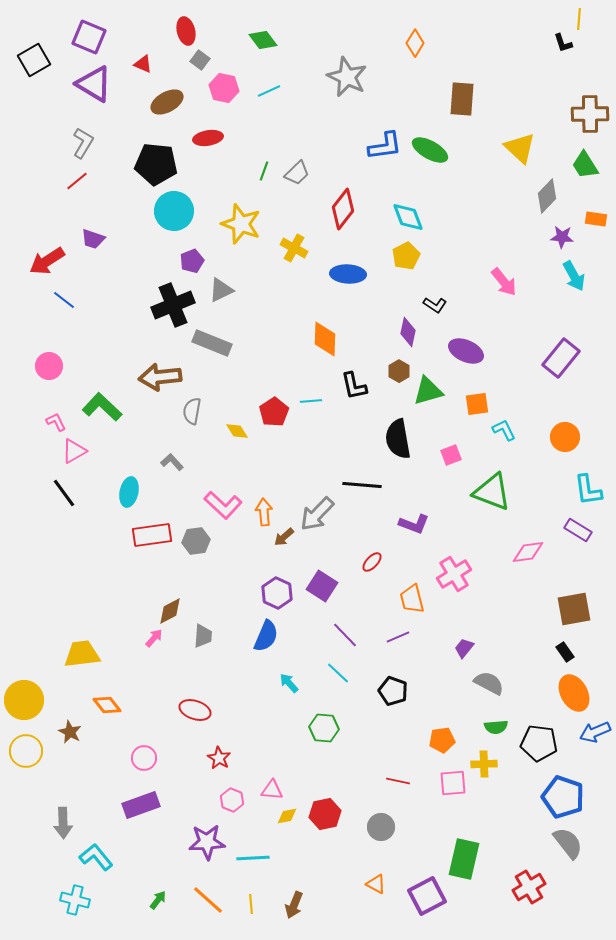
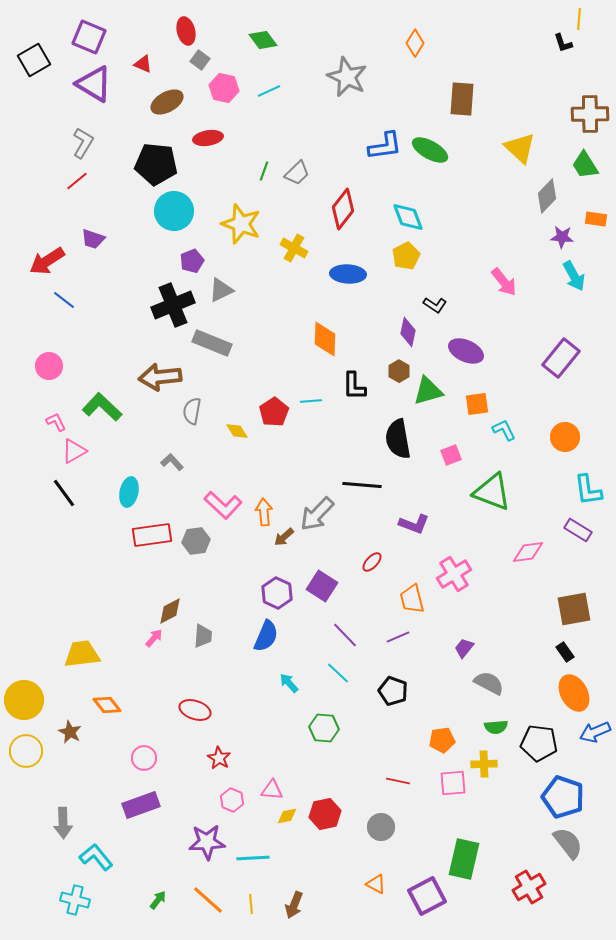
black L-shape at (354, 386): rotated 12 degrees clockwise
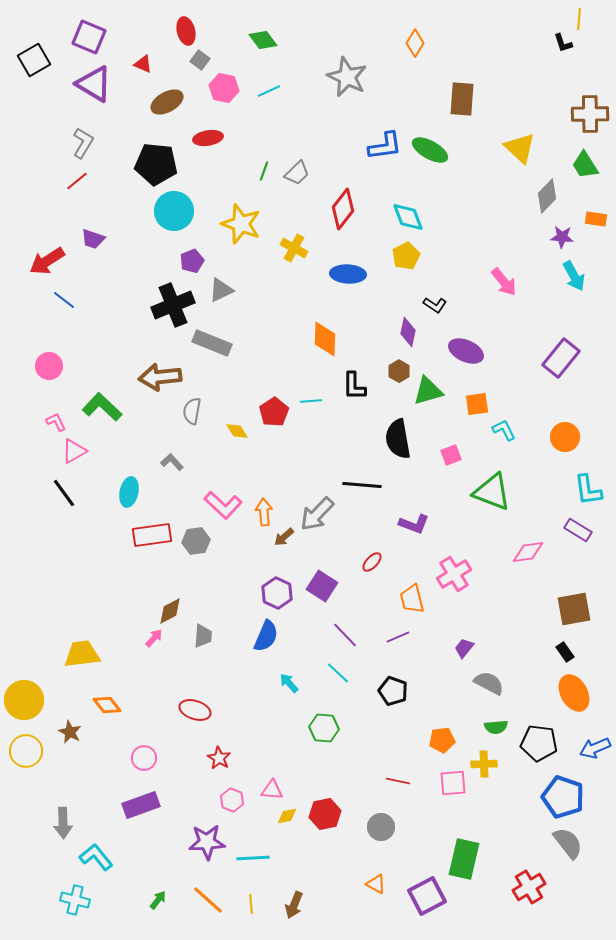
blue arrow at (595, 732): moved 16 px down
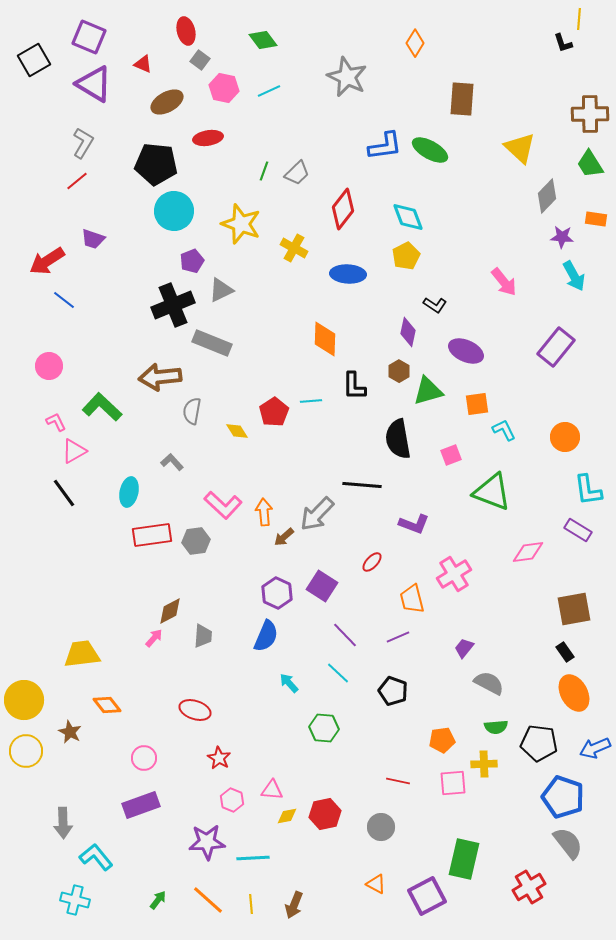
green trapezoid at (585, 165): moved 5 px right, 1 px up
purple rectangle at (561, 358): moved 5 px left, 11 px up
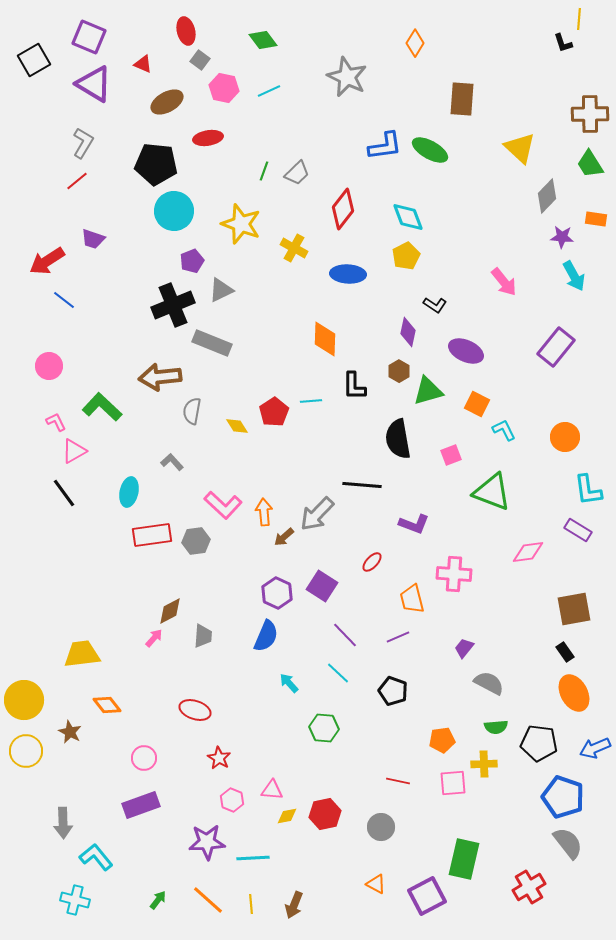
orange square at (477, 404): rotated 35 degrees clockwise
yellow diamond at (237, 431): moved 5 px up
pink cross at (454, 574): rotated 36 degrees clockwise
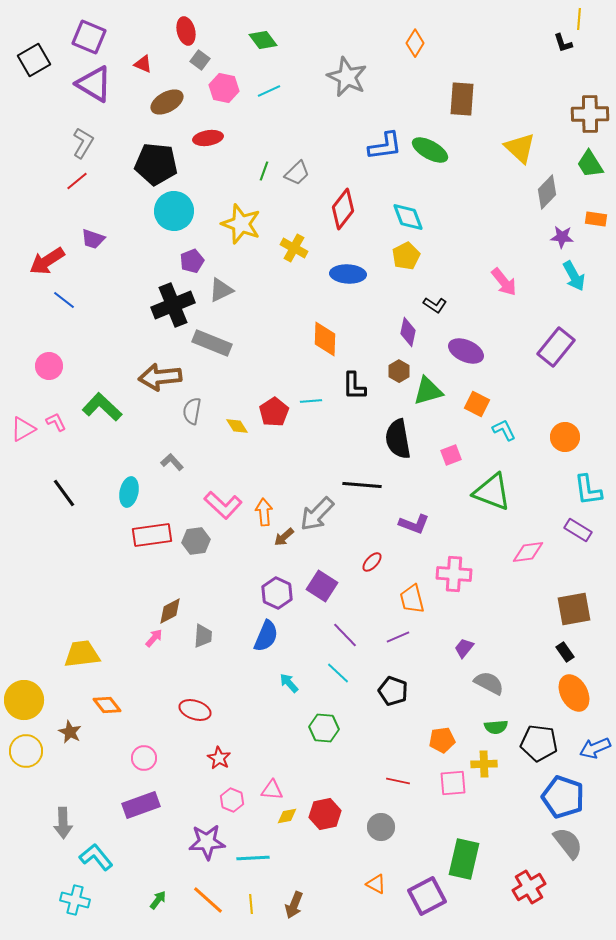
gray diamond at (547, 196): moved 4 px up
pink triangle at (74, 451): moved 51 px left, 22 px up
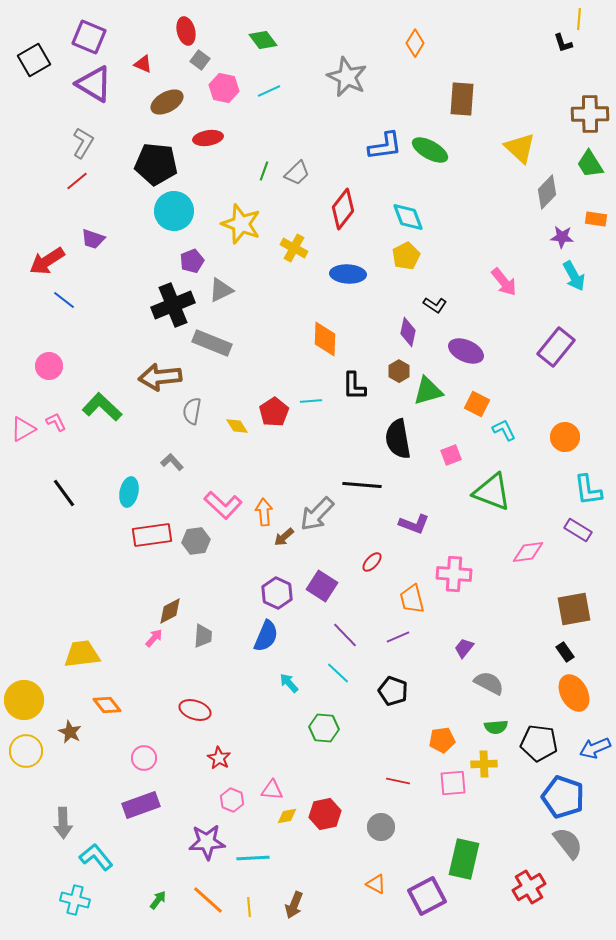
yellow line at (251, 904): moved 2 px left, 3 px down
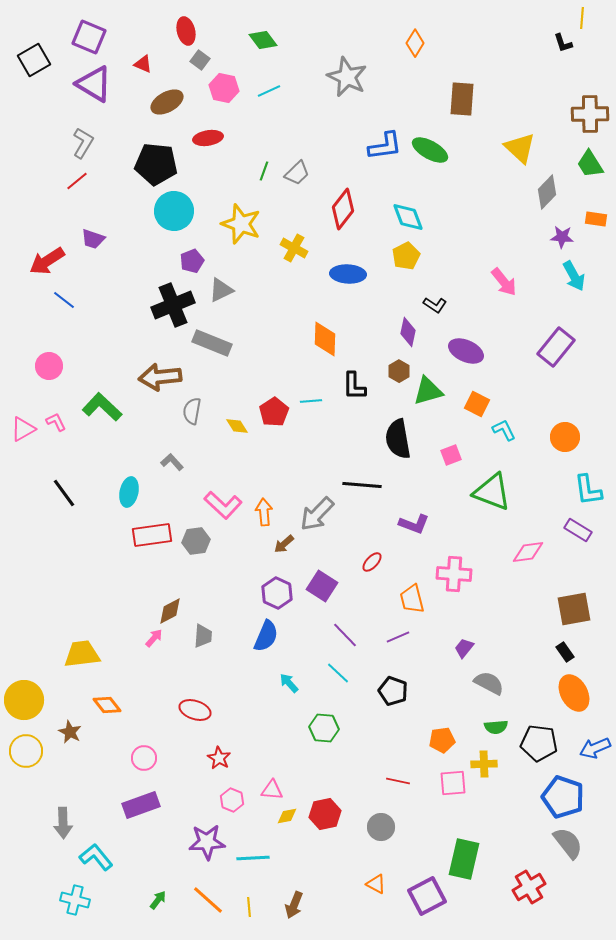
yellow line at (579, 19): moved 3 px right, 1 px up
brown arrow at (284, 537): moved 7 px down
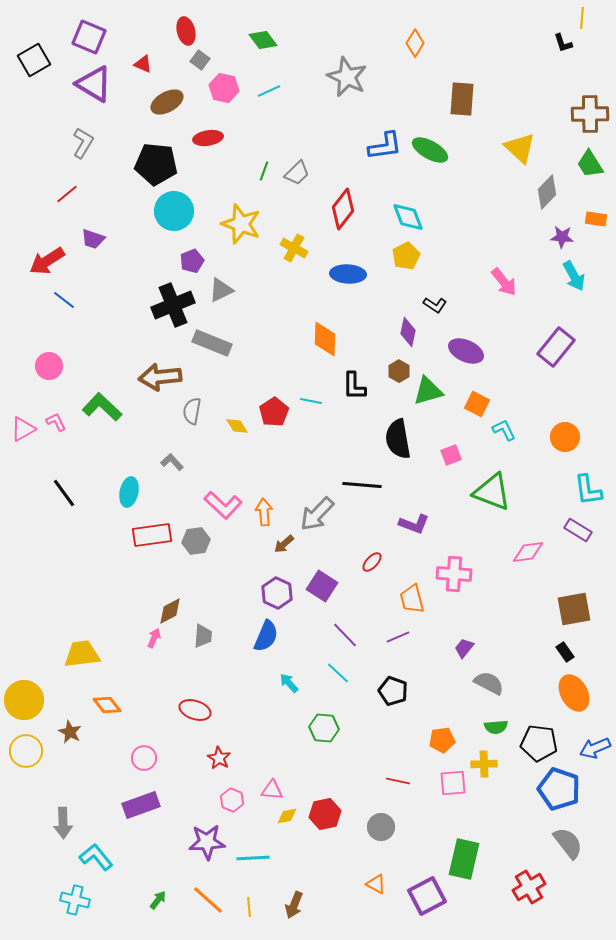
red line at (77, 181): moved 10 px left, 13 px down
cyan line at (311, 401): rotated 15 degrees clockwise
pink arrow at (154, 638): rotated 18 degrees counterclockwise
blue pentagon at (563, 797): moved 4 px left, 8 px up
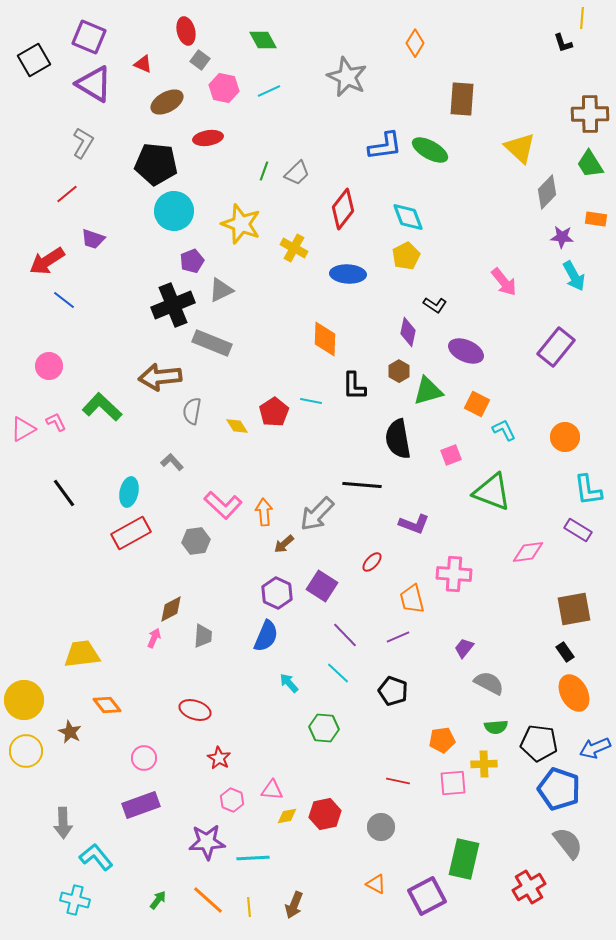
green diamond at (263, 40): rotated 8 degrees clockwise
red rectangle at (152, 535): moved 21 px left, 2 px up; rotated 21 degrees counterclockwise
brown diamond at (170, 611): moved 1 px right, 2 px up
